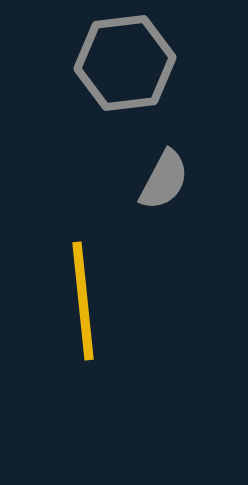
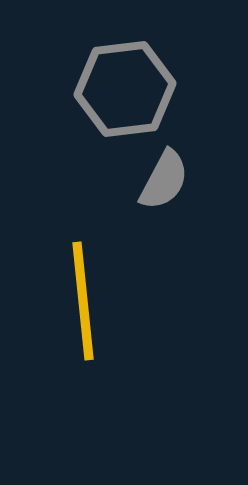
gray hexagon: moved 26 px down
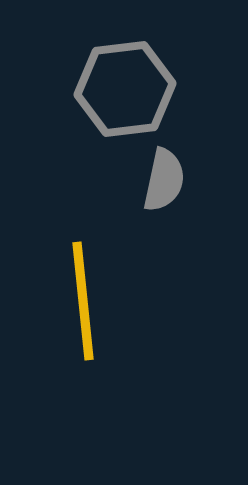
gray semicircle: rotated 16 degrees counterclockwise
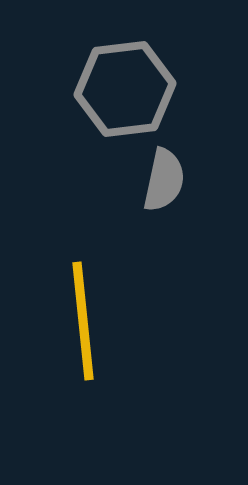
yellow line: moved 20 px down
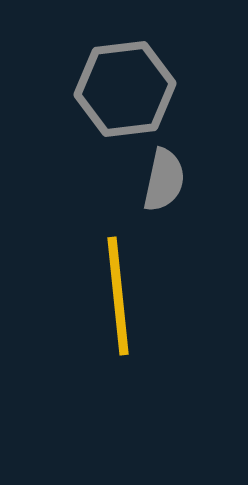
yellow line: moved 35 px right, 25 px up
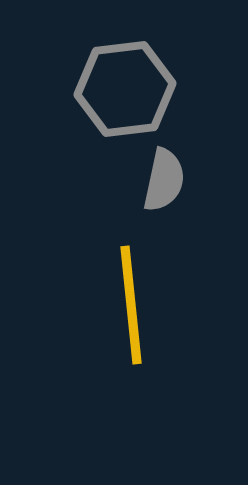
yellow line: moved 13 px right, 9 px down
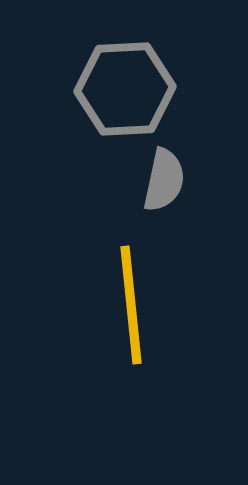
gray hexagon: rotated 4 degrees clockwise
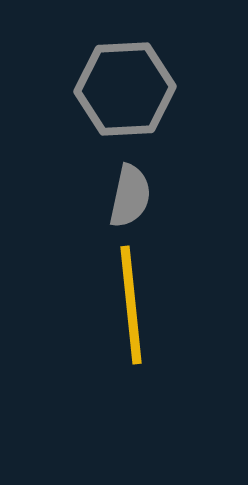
gray semicircle: moved 34 px left, 16 px down
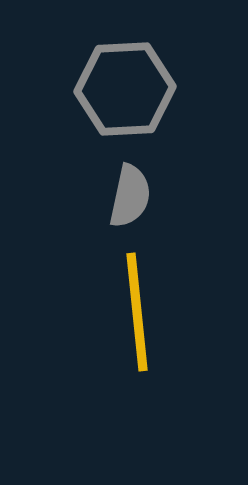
yellow line: moved 6 px right, 7 px down
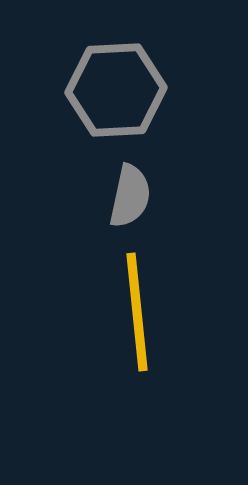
gray hexagon: moved 9 px left, 1 px down
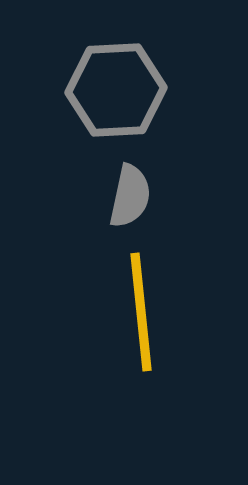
yellow line: moved 4 px right
